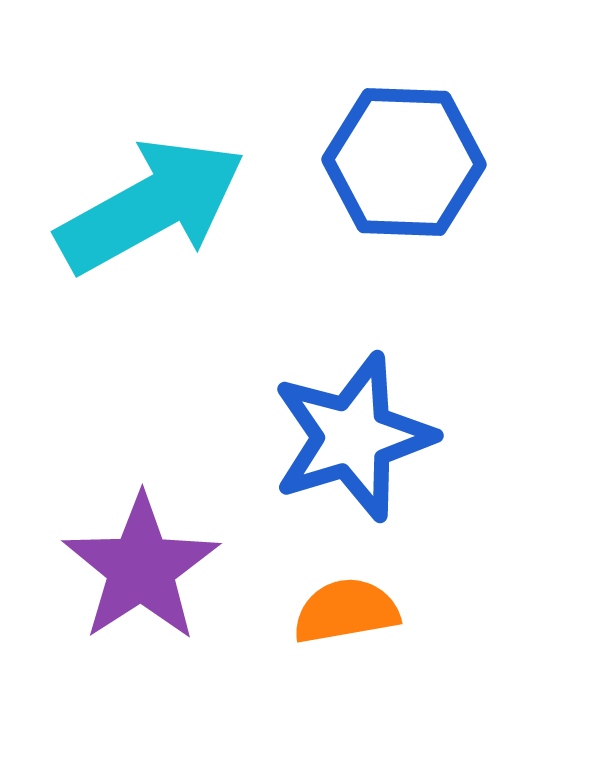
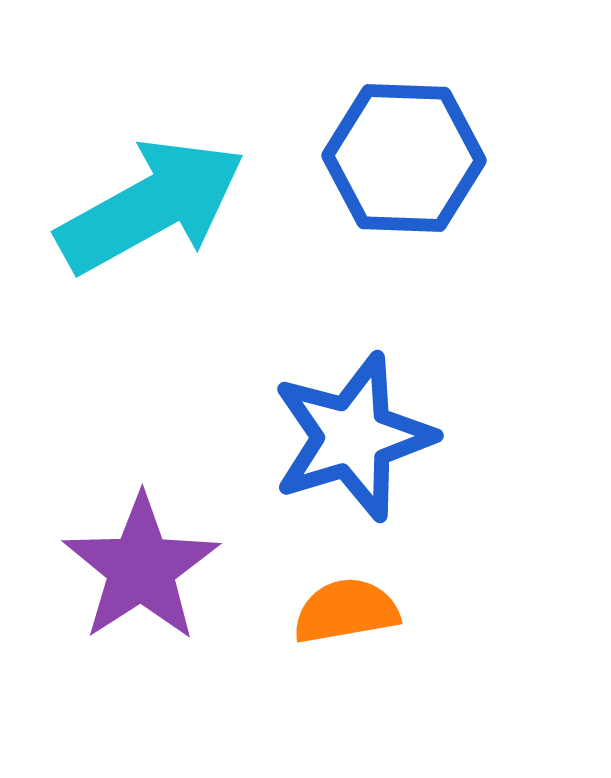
blue hexagon: moved 4 px up
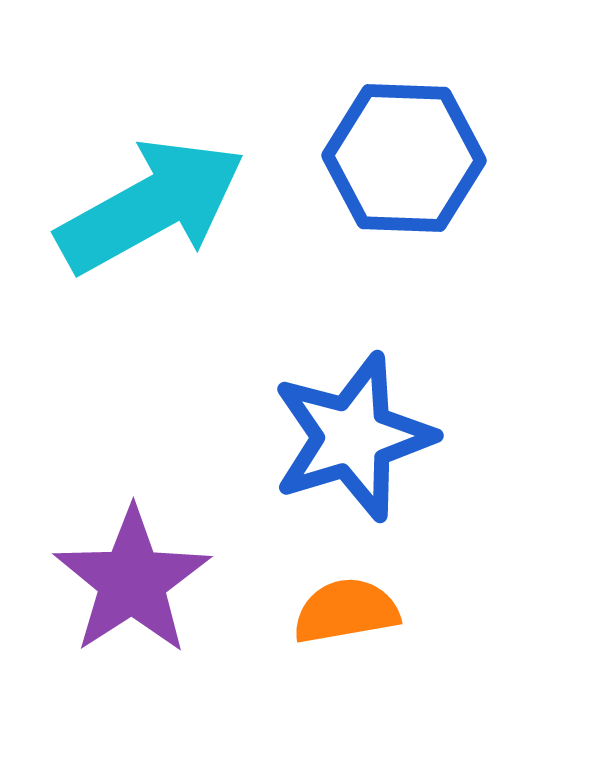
purple star: moved 9 px left, 13 px down
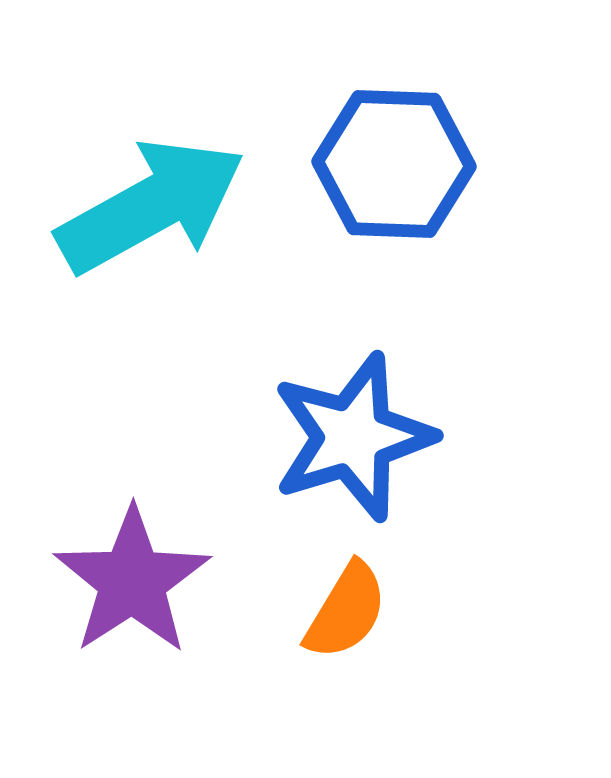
blue hexagon: moved 10 px left, 6 px down
orange semicircle: rotated 131 degrees clockwise
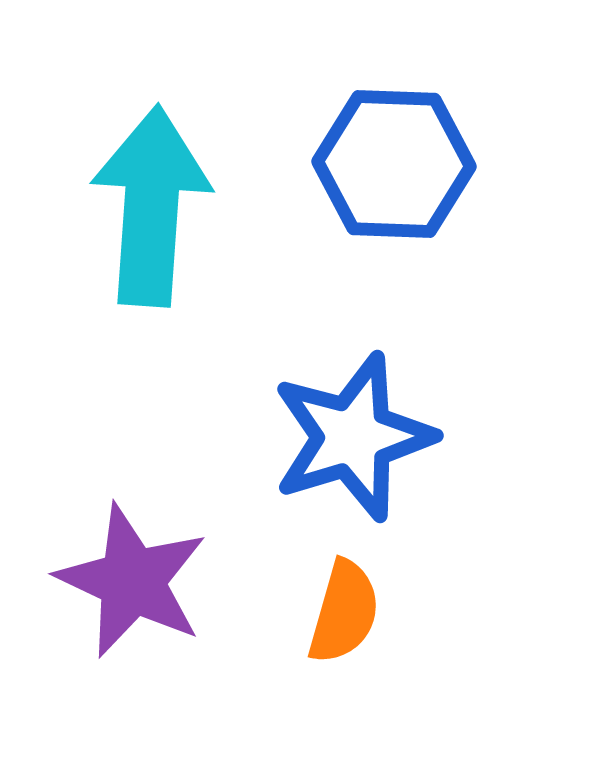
cyan arrow: rotated 57 degrees counterclockwise
purple star: rotated 14 degrees counterclockwise
orange semicircle: moved 2 px left, 1 px down; rotated 15 degrees counterclockwise
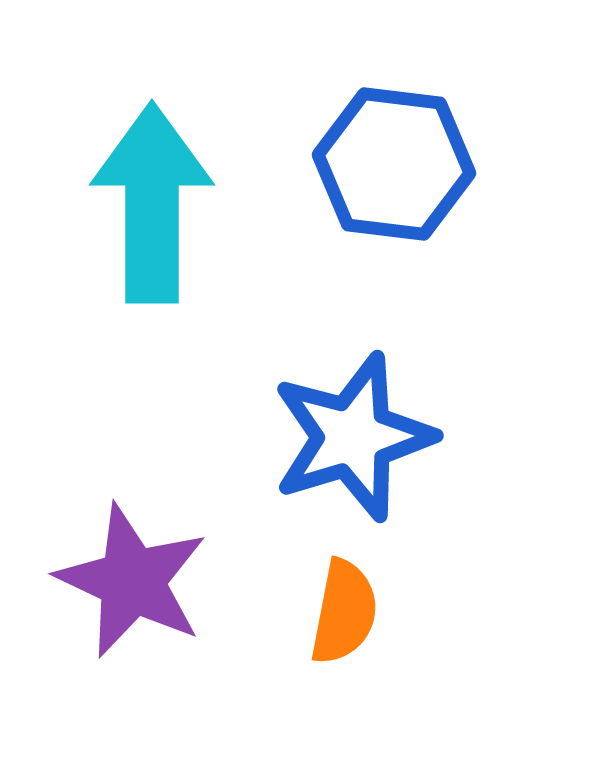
blue hexagon: rotated 5 degrees clockwise
cyan arrow: moved 1 px right, 3 px up; rotated 4 degrees counterclockwise
orange semicircle: rotated 5 degrees counterclockwise
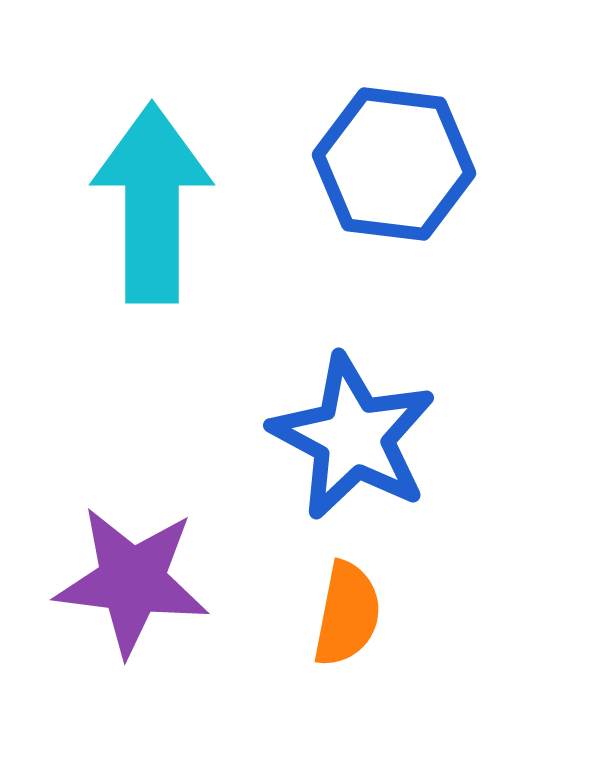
blue star: rotated 27 degrees counterclockwise
purple star: rotated 18 degrees counterclockwise
orange semicircle: moved 3 px right, 2 px down
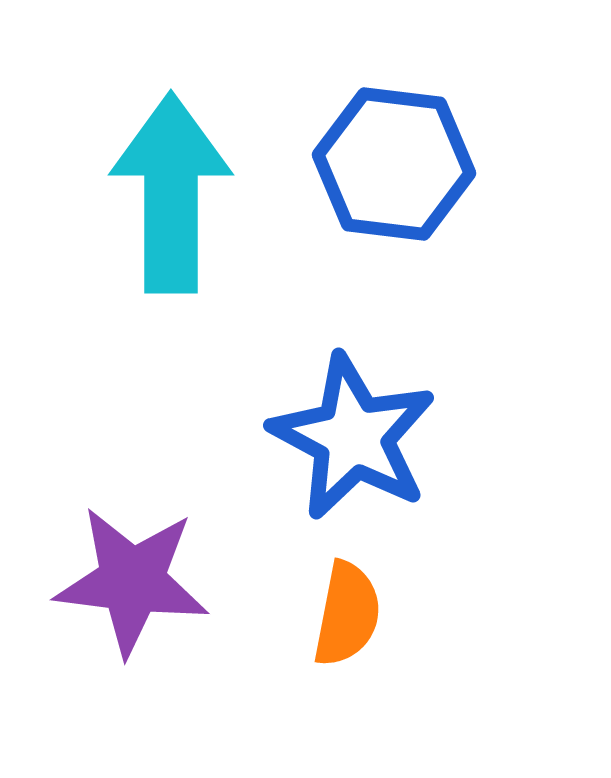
cyan arrow: moved 19 px right, 10 px up
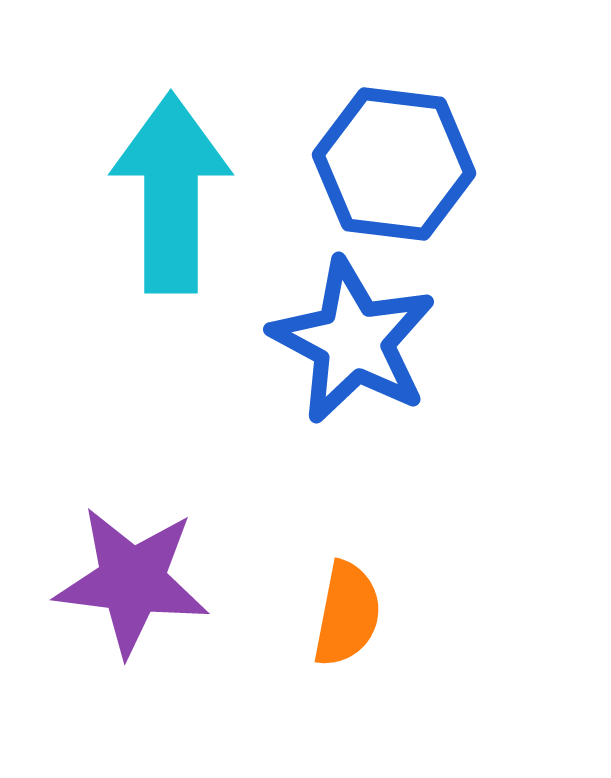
blue star: moved 96 px up
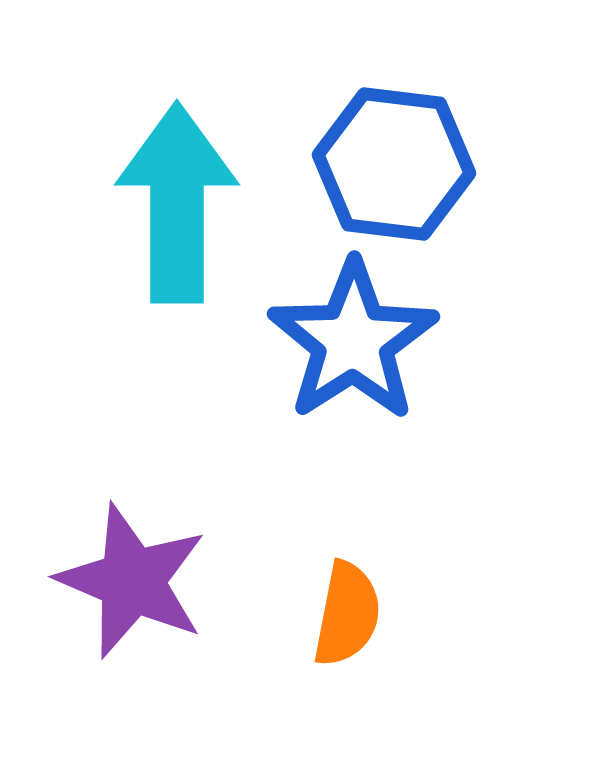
cyan arrow: moved 6 px right, 10 px down
blue star: rotated 11 degrees clockwise
purple star: rotated 16 degrees clockwise
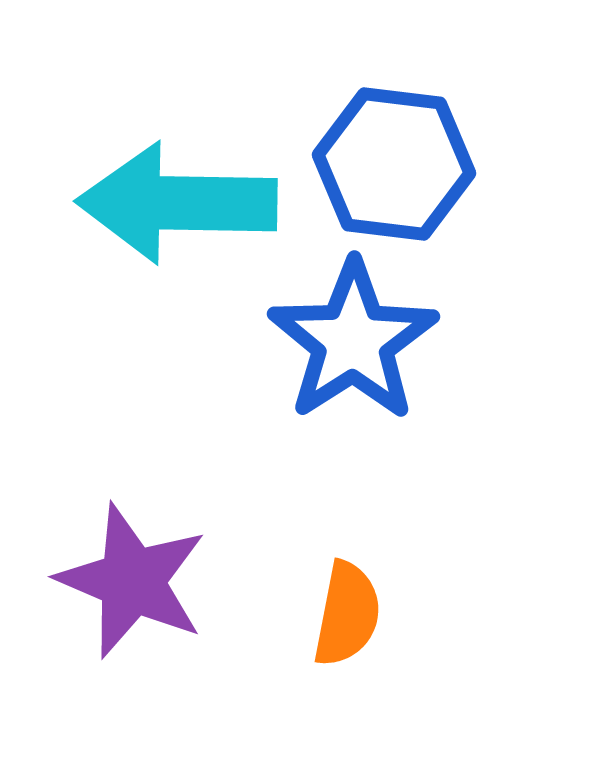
cyan arrow: rotated 89 degrees counterclockwise
